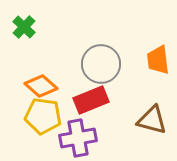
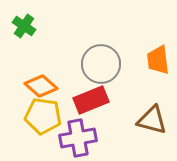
green cross: moved 1 px up; rotated 10 degrees counterclockwise
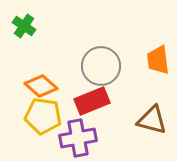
gray circle: moved 2 px down
red rectangle: moved 1 px right, 1 px down
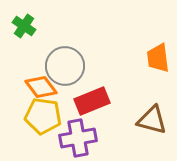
orange trapezoid: moved 2 px up
gray circle: moved 36 px left
orange diamond: moved 1 px down; rotated 12 degrees clockwise
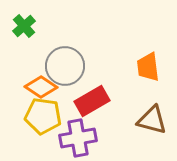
green cross: rotated 15 degrees clockwise
orange trapezoid: moved 10 px left, 9 px down
orange diamond: rotated 20 degrees counterclockwise
red rectangle: rotated 8 degrees counterclockwise
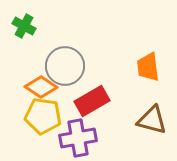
green cross: rotated 20 degrees counterclockwise
